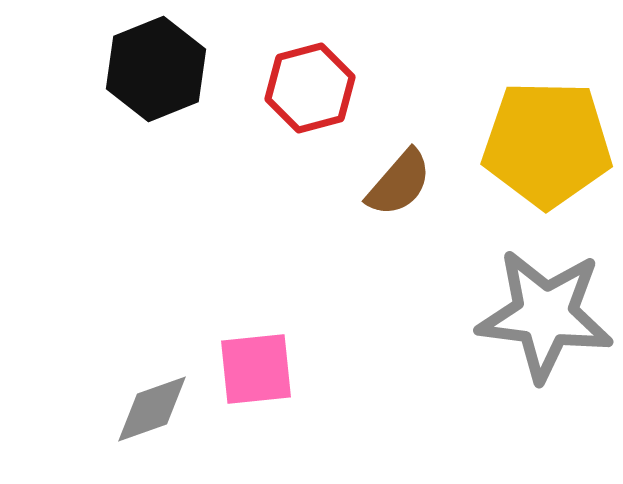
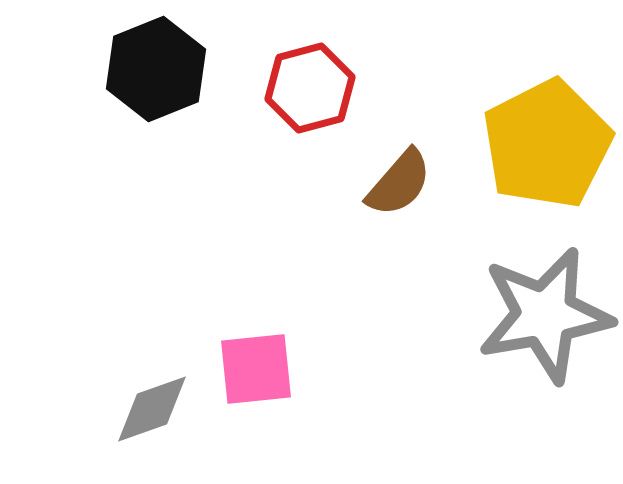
yellow pentagon: rotated 28 degrees counterclockwise
gray star: rotated 17 degrees counterclockwise
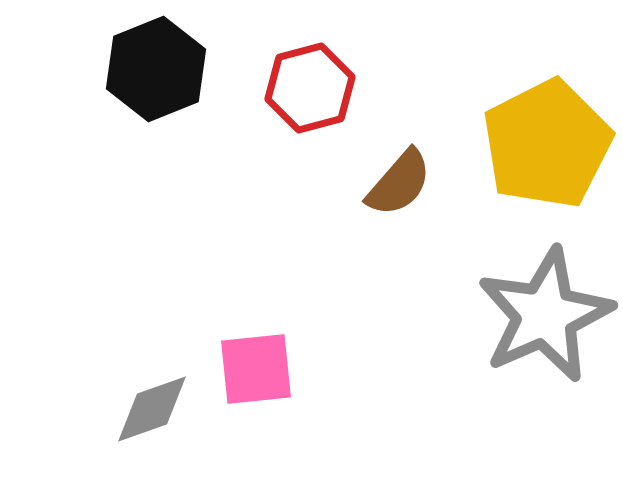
gray star: rotated 14 degrees counterclockwise
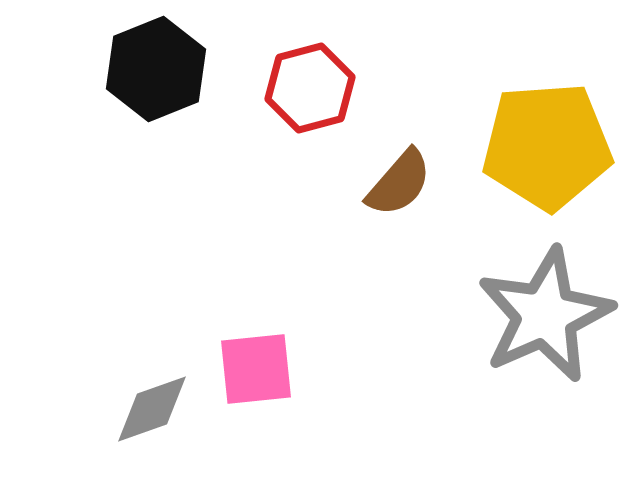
yellow pentagon: moved 2 px down; rotated 23 degrees clockwise
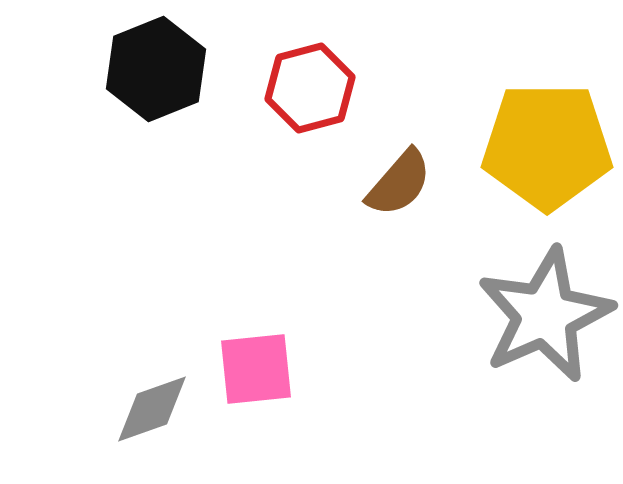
yellow pentagon: rotated 4 degrees clockwise
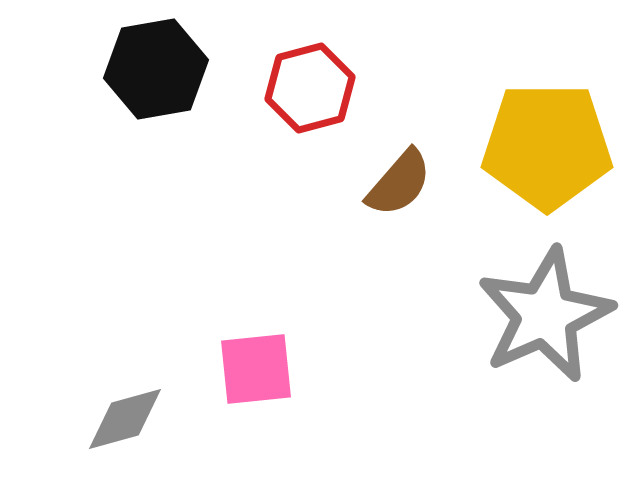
black hexagon: rotated 12 degrees clockwise
gray diamond: moved 27 px left, 10 px down; rotated 4 degrees clockwise
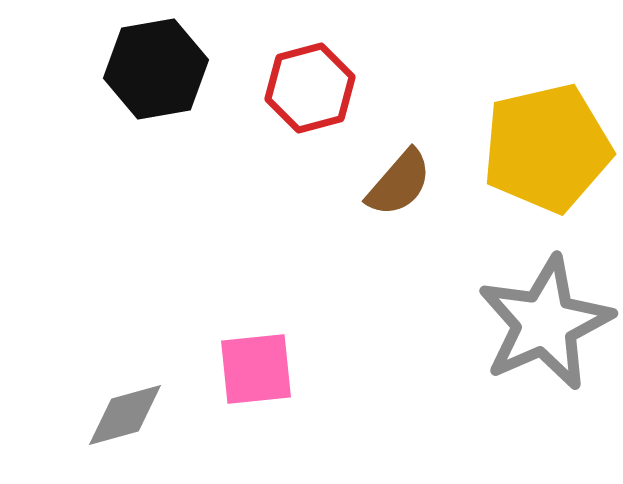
yellow pentagon: moved 2 px down; rotated 13 degrees counterclockwise
gray star: moved 8 px down
gray diamond: moved 4 px up
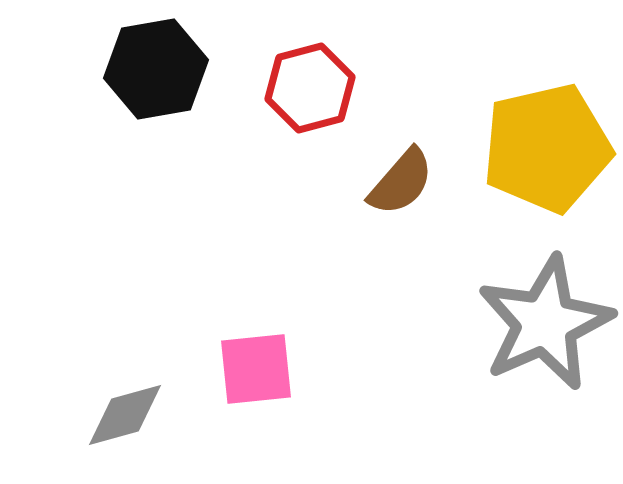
brown semicircle: moved 2 px right, 1 px up
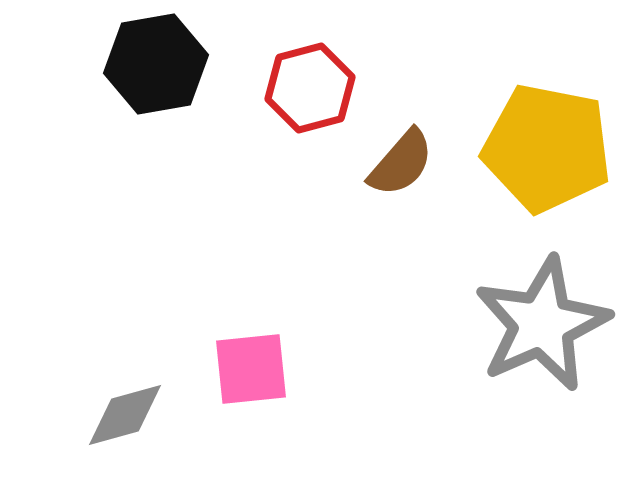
black hexagon: moved 5 px up
yellow pentagon: rotated 24 degrees clockwise
brown semicircle: moved 19 px up
gray star: moved 3 px left, 1 px down
pink square: moved 5 px left
